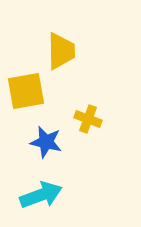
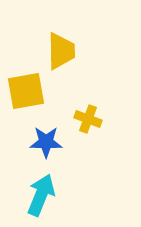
blue star: rotated 12 degrees counterclockwise
cyan arrow: rotated 48 degrees counterclockwise
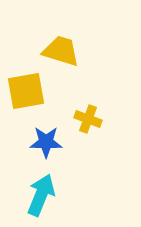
yellow trapezoid: rotated 72 degrees counterclockwise
